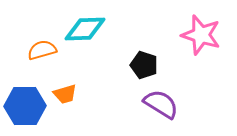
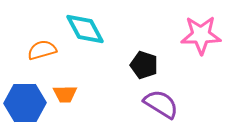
cyan diamond: rotated 63 degrees clockwise
pink star: rotated 18 degrees counterclockwise
orange trapezoid: rotated 15 degrees clockwise
blue hexagon: moved 3 px up
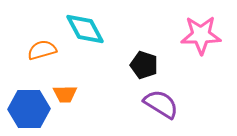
blue hexagon: moved 4 px right, 6 px down
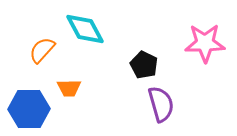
pink star: moved 4 px right, 8 px down
orange semicircle: rotated 32 degrees counterclockwise
black pentagon: rotated 8 degrees clockwise
orange trapezoid: moved 4 px right, 6 px up
purple semicircle: rotated 42 degrees clockwise
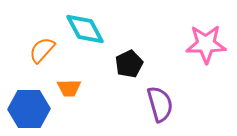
pink star: moved 1 px right, 1 px down
black pentagon: moved 15 px left, 1 px up; rotated 20 degrees clockwise
purple semicircle: moved 1 px left
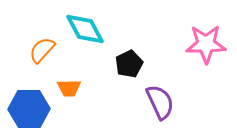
purple semicircle: moved 2 px up; rotated 9 degrees counterclockwise
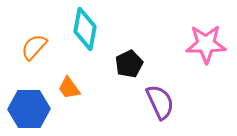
cyan diamond: rotated 39 degrees clockwise
orange semicircle: moved 8 px left, 3 px up
orange trapezoid: rotated 55 degrees clockwise
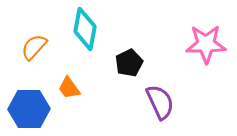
black pentagon: moved 1 px up
